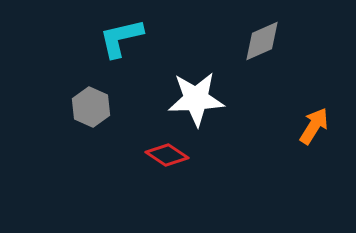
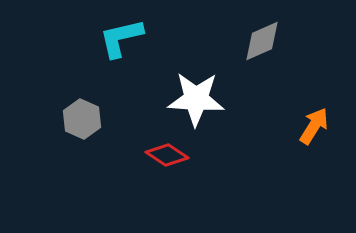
white star: rotated 6 degrees clockwise
gray hexagon: moved 9 px left, 12 px down
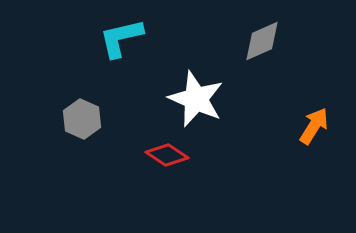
white star: rotated 20 degrees clockwise
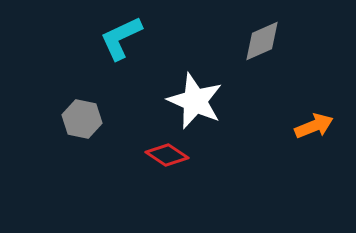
cyan L-shape: rotated 12 degrees counterclockwise
white star: moved 1 px left, 2 px down
gray hexagon: rotated 12 degrees counterclockwise
orange arrow: rotated 36 degrees clockwise
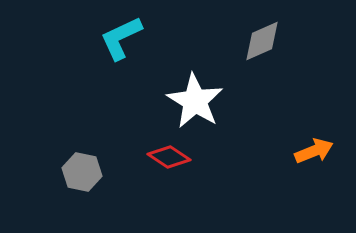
white star: rotated 8 degrees clockwise
gray hexagon: moved 53 px down
orange arrow: moved 25 px down
red diamond: moved 2 px right, 2 px down
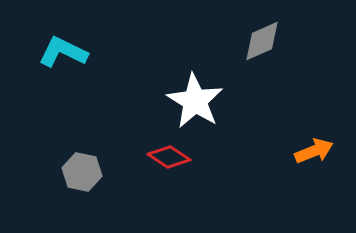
cyan L-shape: moved 58 px left, 14 px down; rotated 51 degrees clockwise
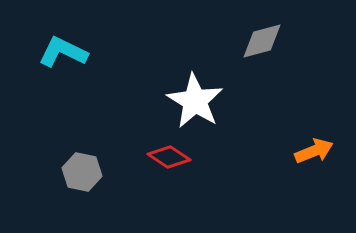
gray diamond: rotated 9 degrees clockwise
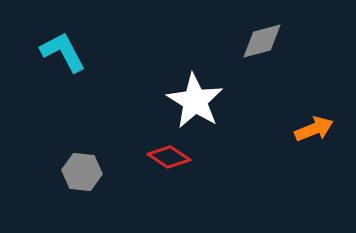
cyan L-shape: rotated 36 degrees clockwise
orange arrow: moved 22 px up
gray hexagon: rotated 6 degrees counterclockwise
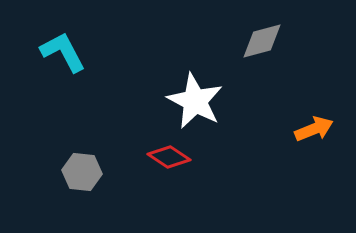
white star: rotated 4 degrees counterclockwise
